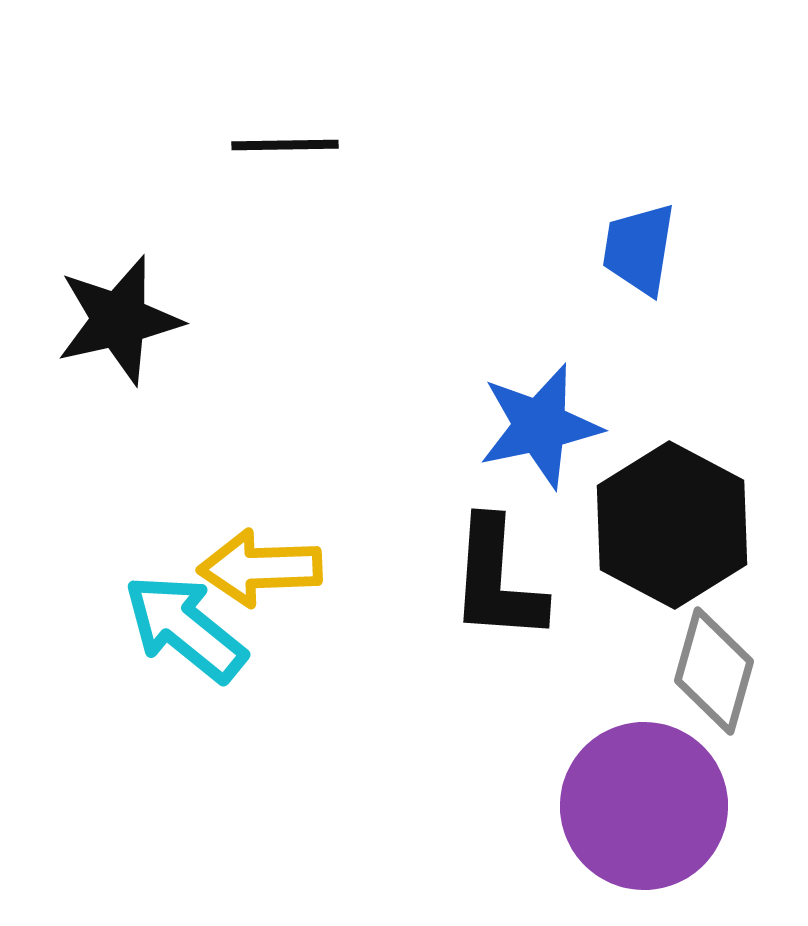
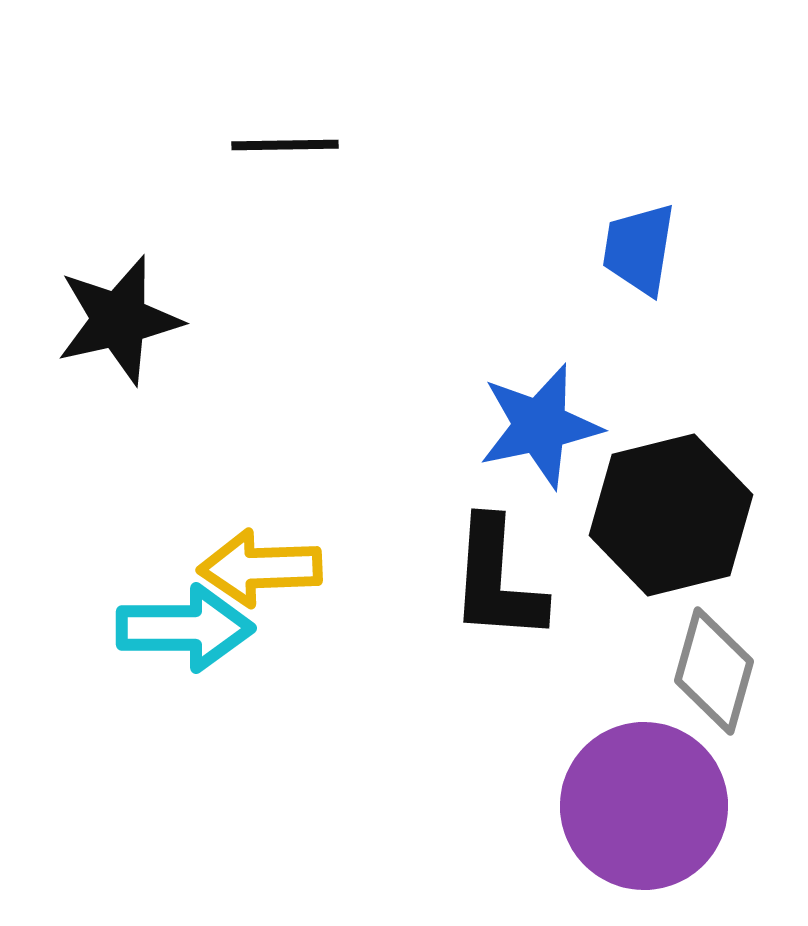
black hexagon: moved 1 px left, 10 px up; rotated 18 degrees clockwise
cyan arrow: rotated 141 degrees clockwise
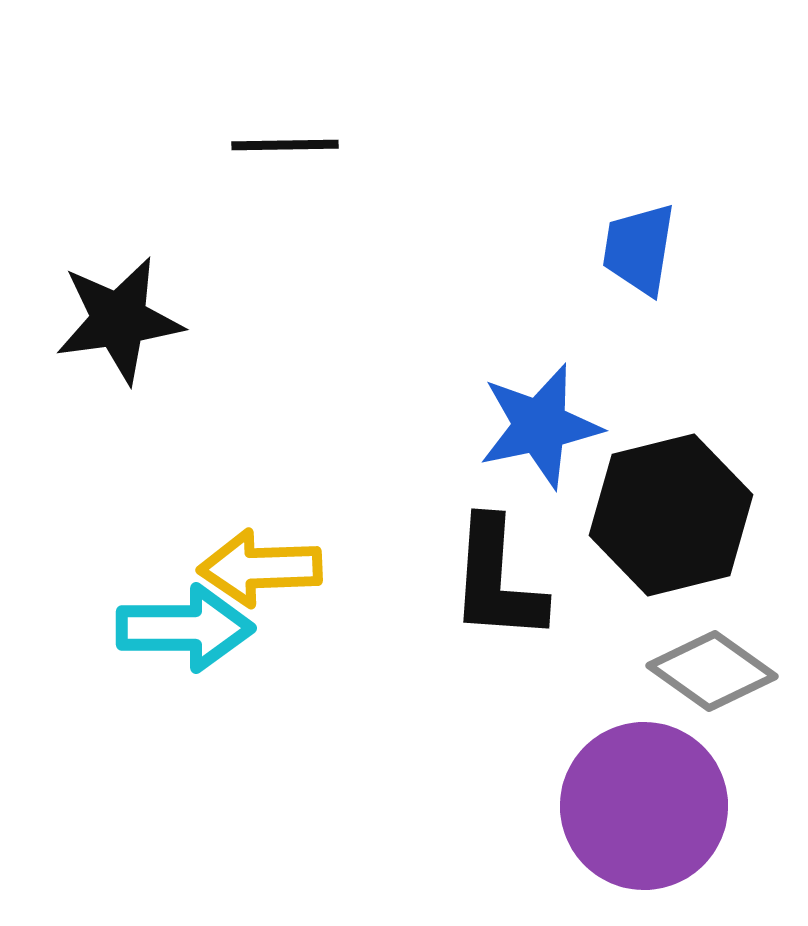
black star: rotated 5 degrees clockwise
gray diamond: moved 2 px left; rotated 70 degrees counterclockwise
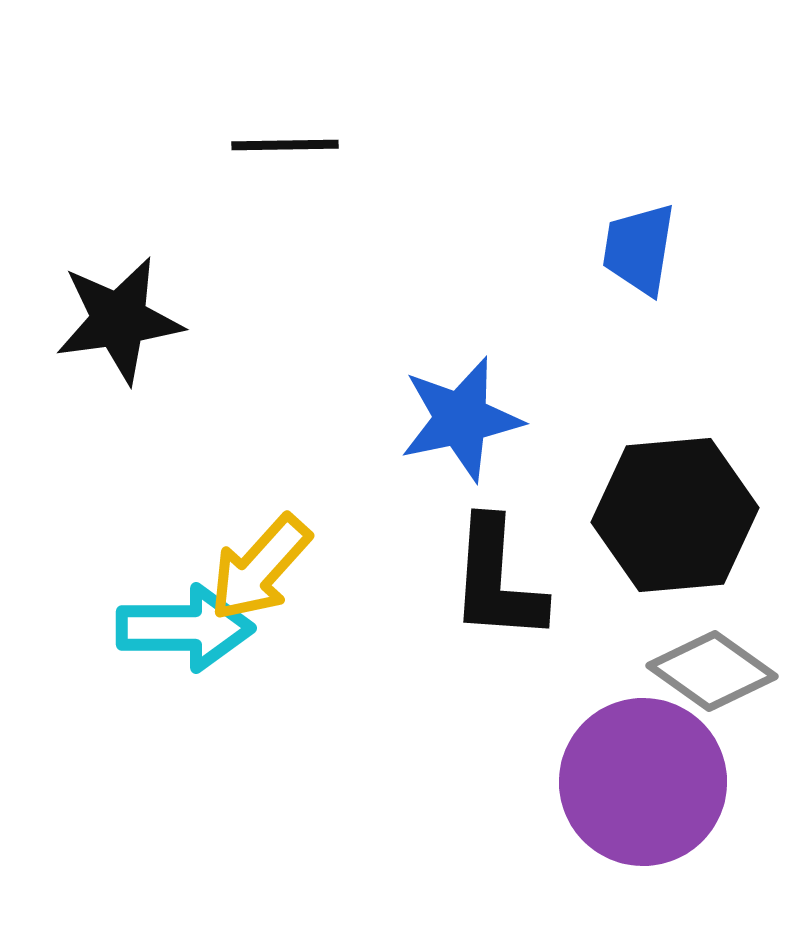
blue star: moved 79 px left, 7 px up
black hexagon: moved 4 px right; rotated 9 degrees clockwise
yellow arrow: rotated 46 degrees counterclockwise
purple circle: moved 1 px left, 24 px up
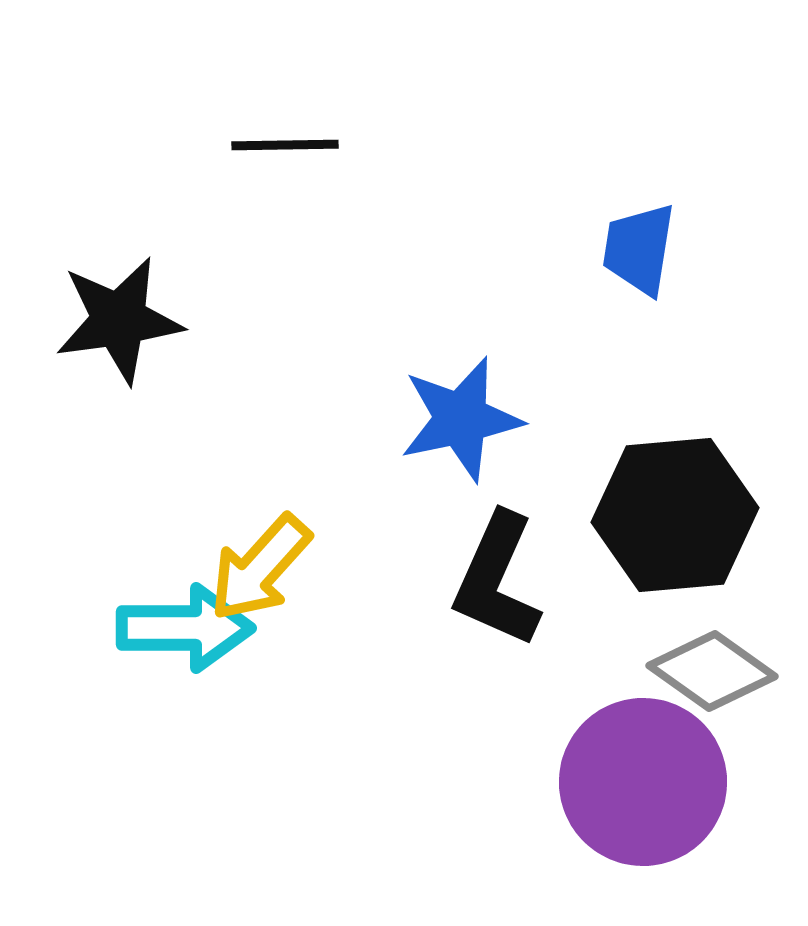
black L-shape: rotated 20 degrees clockwise
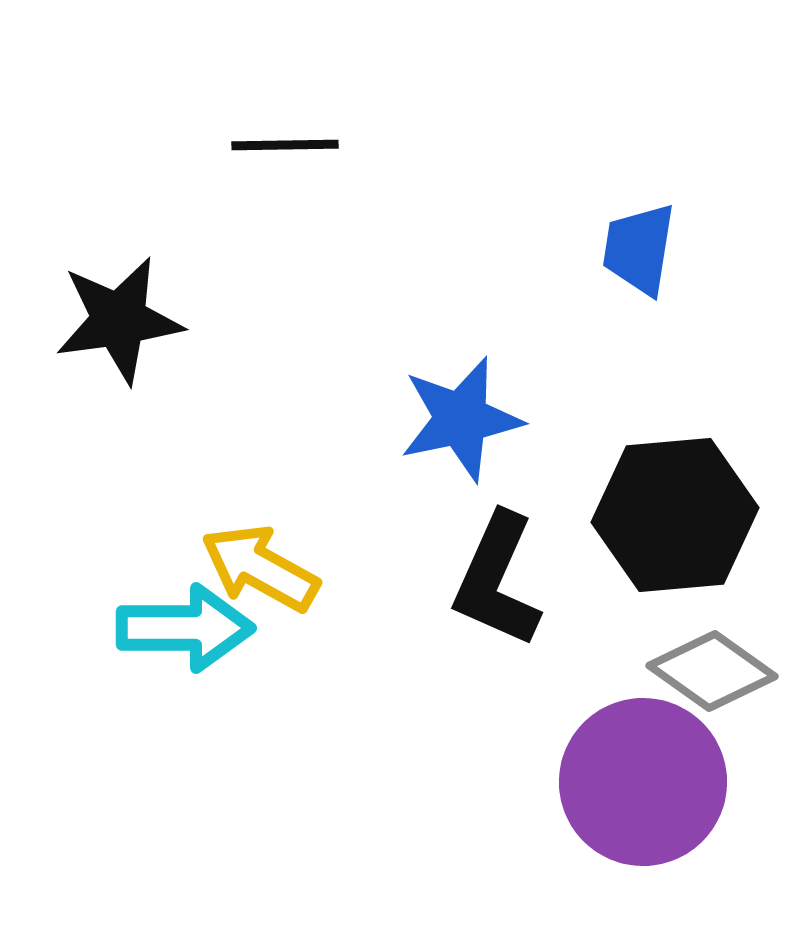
yellow arrow: rotated 77 degrees clockwise
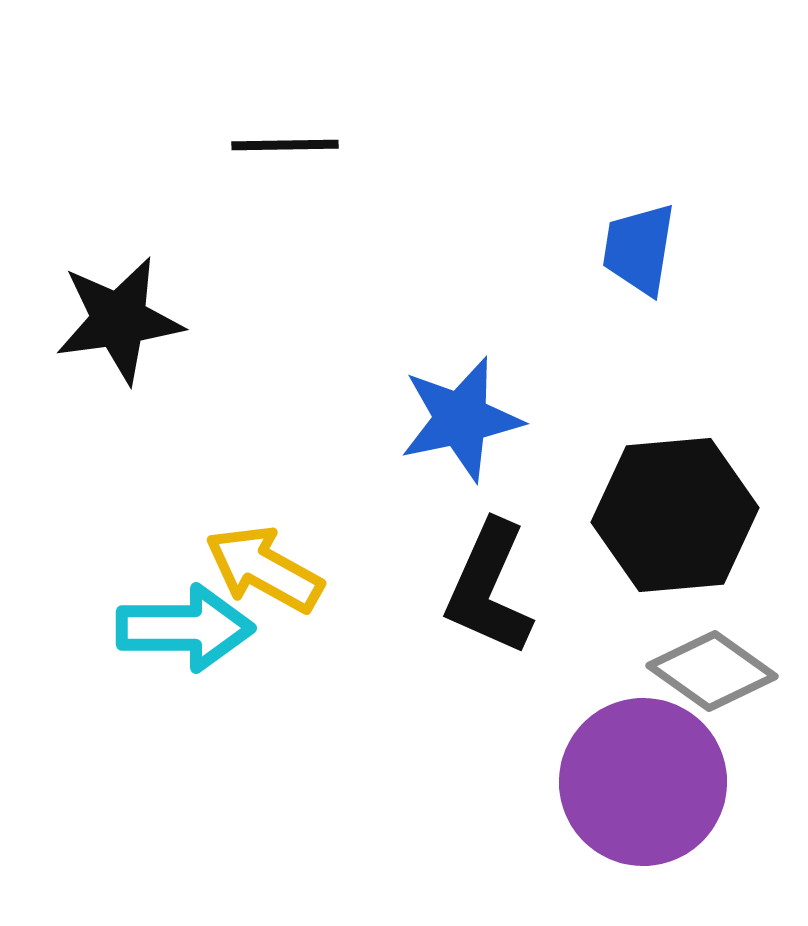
yellow arrow: moved 4 px right, 1 px down
black L-shape: moved 8 px left, 8 px down
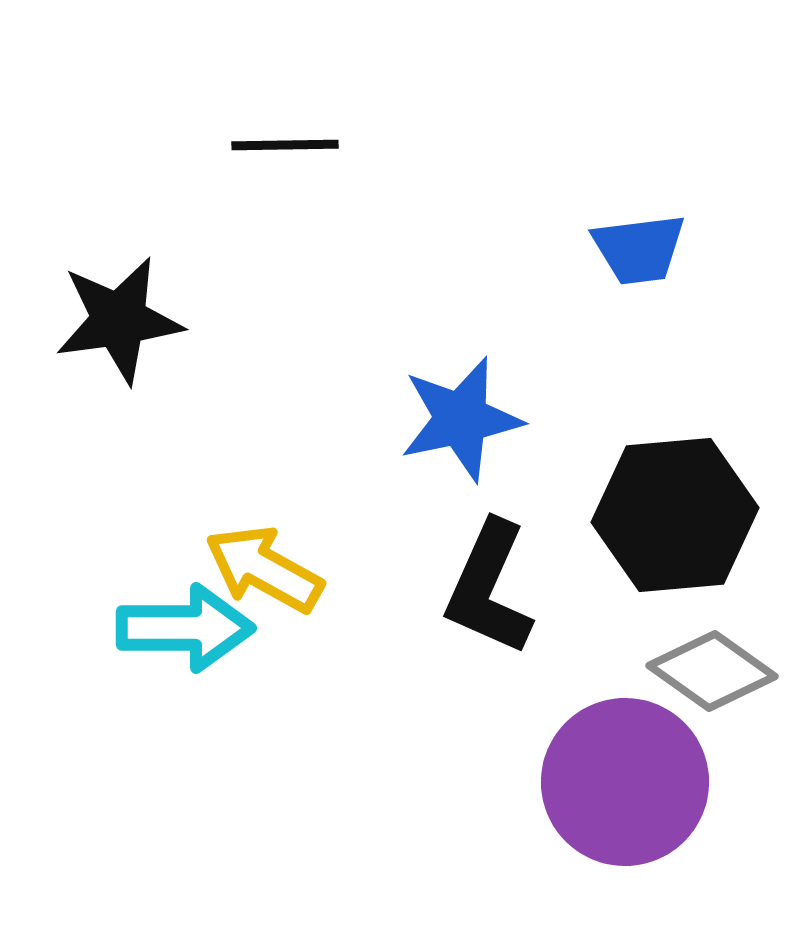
blue trapezoid: rotated 106 degrees counterclockwise
purple circle: moved 18 px left
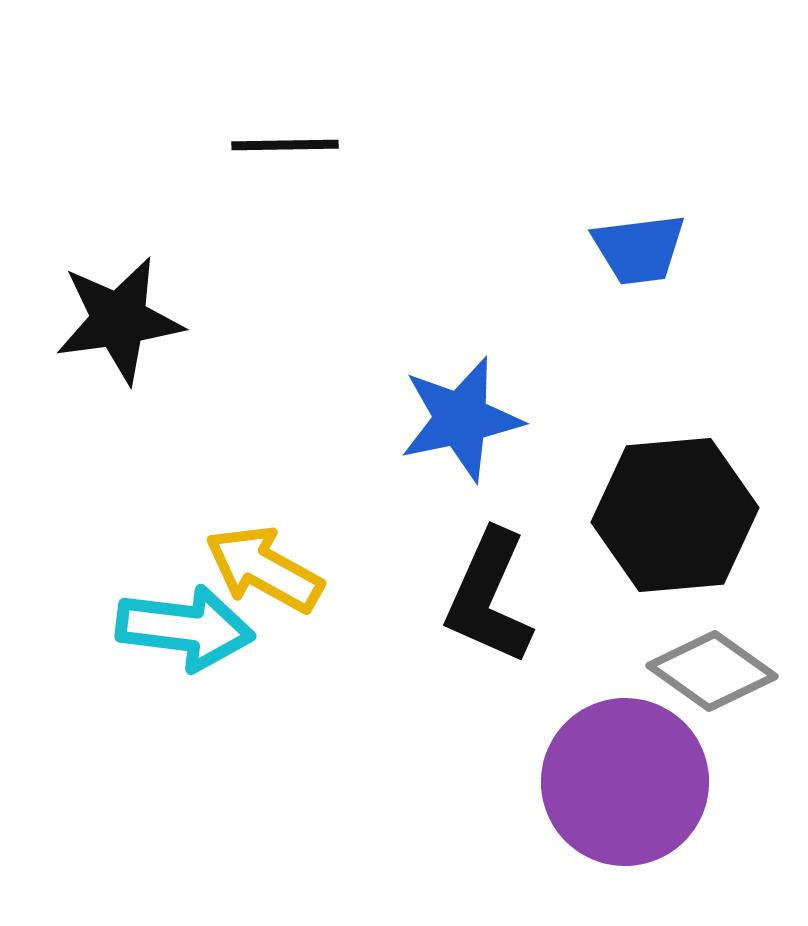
black L-shape: moved 9 px down
cyan arrow: rotated 7 degrees clockwise
